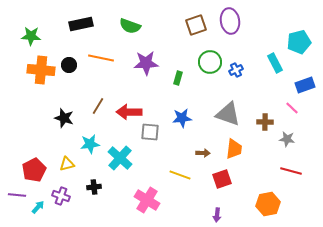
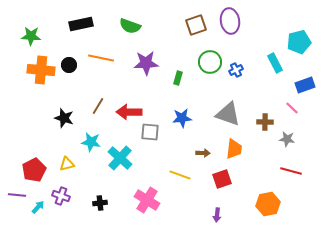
cyan star: moved 1 px right, 2 px up; rotated 18 degrees clockwise
black cross: moved 6 px right, 16 px down
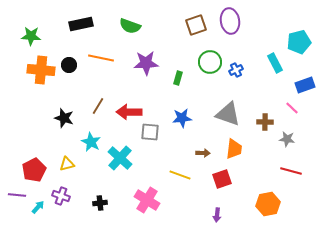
cyan star: rotated 18 degrees clockwise
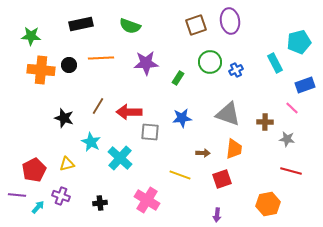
orange line: rotated 15 degrees counterclockwise
green rectangle: rotated 16 degrees clockwise
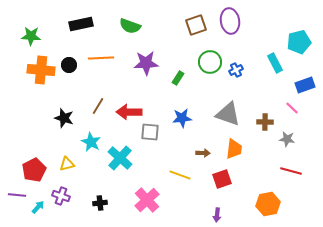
pink cross: rotated 15 degrees clockwise
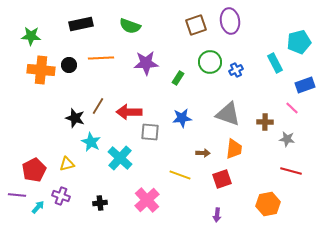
black star: moved 11 px right
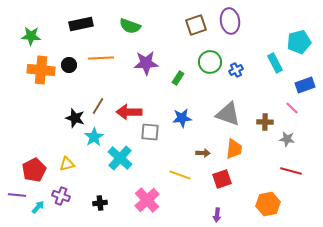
cyan star: moved 3 px right, 5 px up; rotated 12 degrees clockwise
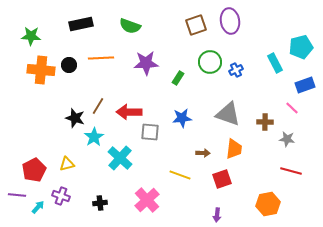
cyan pentagon: moved 2 px right, 5 px down
